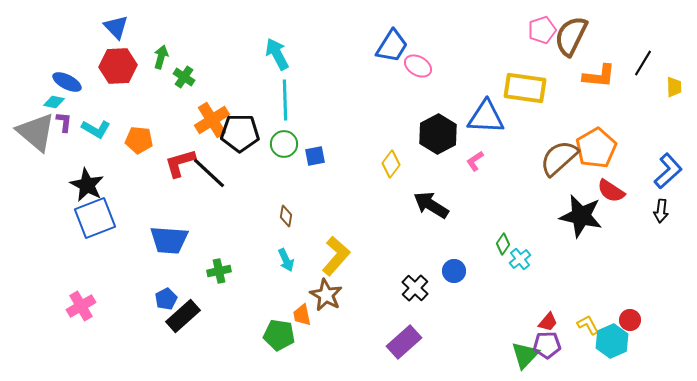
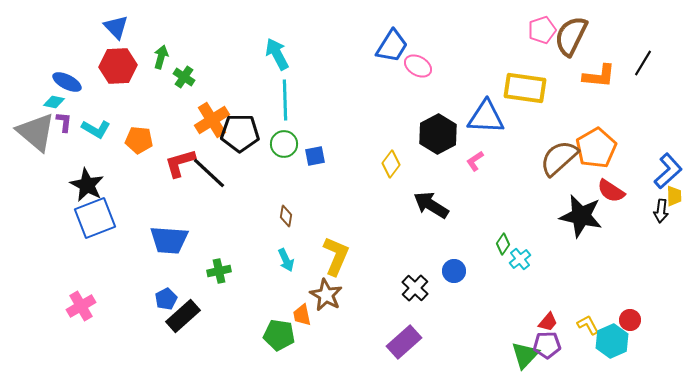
yellow trapezoid at (674, 87): moved 109 px down
yellow L-shape at (336, 256): rotated 18 degrees counterclockwise
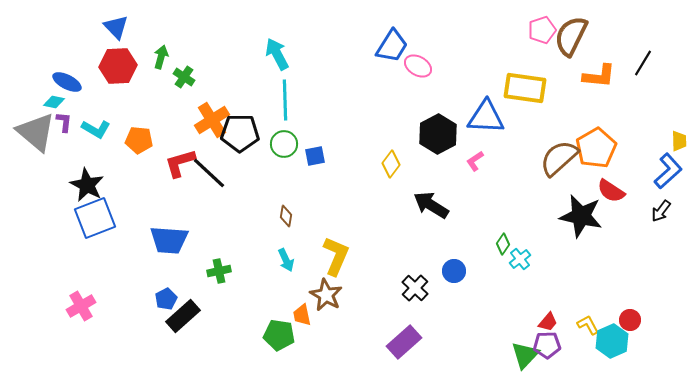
yellow trapezoid at (674, 196): moved 5 px right, 55 px up
black arrow at (661, 211): rotated 30 degrees clockwise
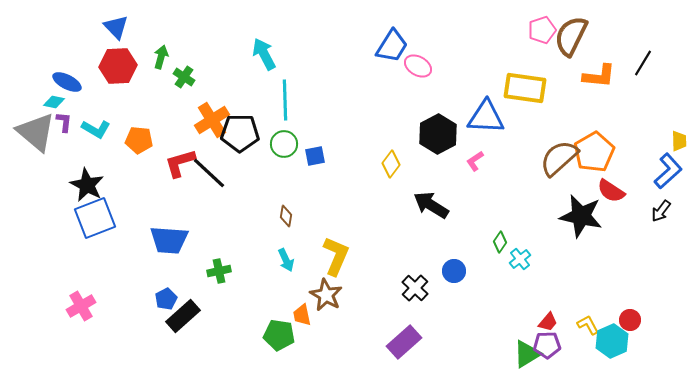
cyan arrow at (277, 54): moved 13 px left
orange pentagon at (596, 148): moved 2 px left, 4 px down
green diamond at (503, 244): moved 3 px left, 2 px up
green triangle at (525, 355): moved 2 px right, 1 px up; rotated 16 degrees clockwise
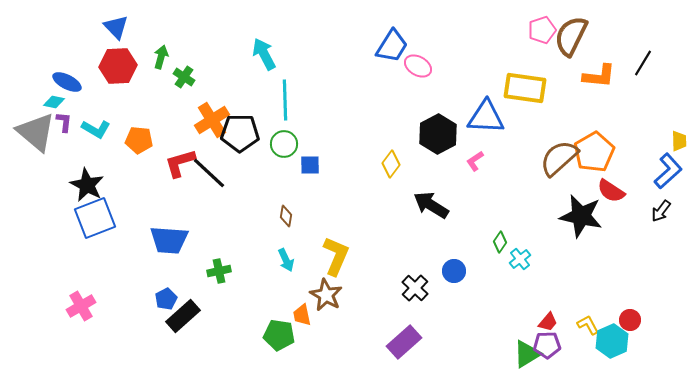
blue square at (315, 156): moved 5 px left, 9 px down; rotated 10 degrees clockwise
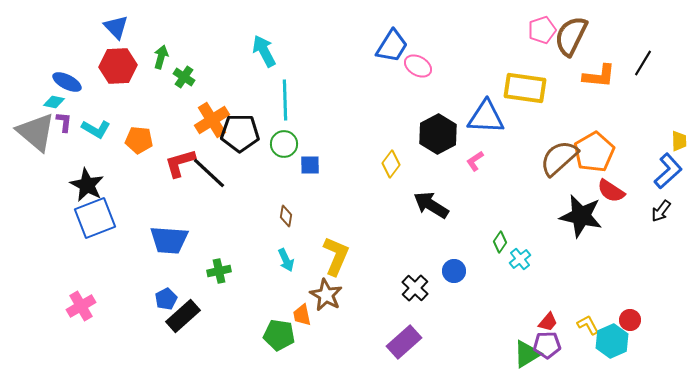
cyan arrow at (264, 54): moved 3 px up
